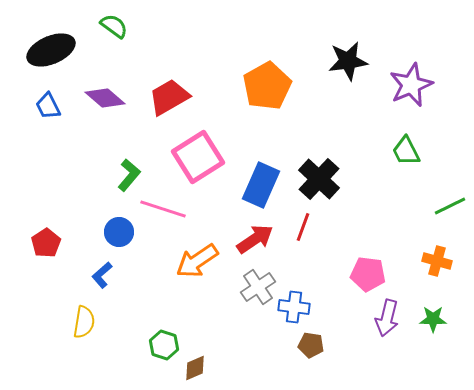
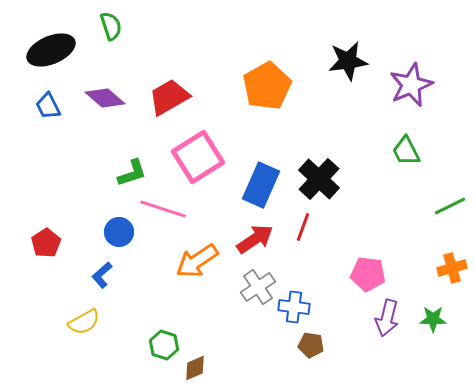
green semicircle: moved 3 px left; rotated 36 degrees clockwise
green L-shape: moved 3 px right, 2 px up; rotated 32 degrees clockwise
orange cross: moved 15 px right, 7 px down; rotated 32 degrees counterclockwise
yellow semicircle: rotated 52 degrees clockwise
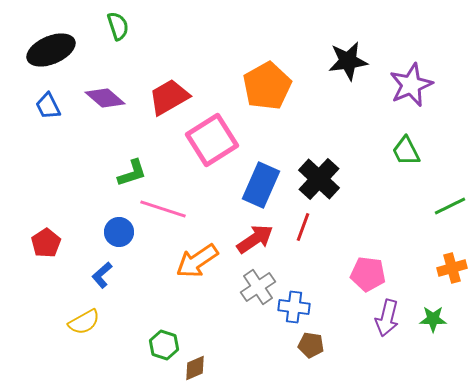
green semicircle: moved 7 px right
pink square: moved 14 px right, 17 px up
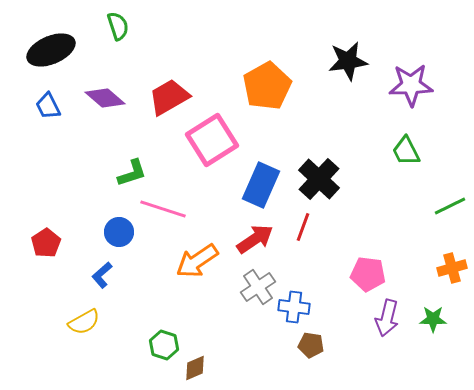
purple star: rotated 21 degrees clockwise
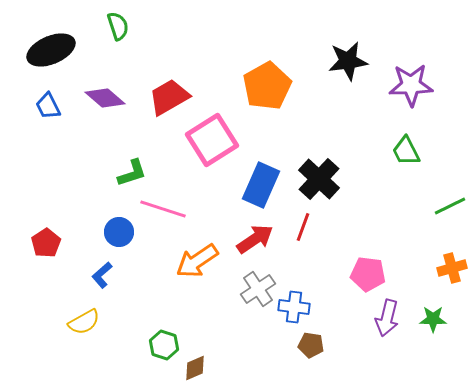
gray cross: moved 2 px down
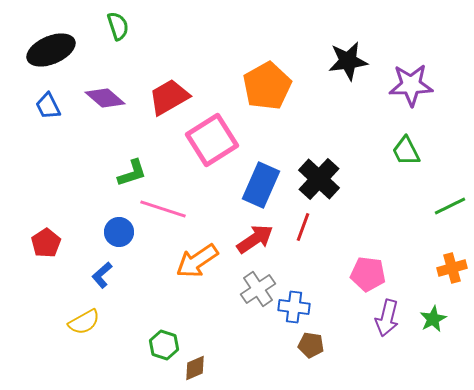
green star: rotated 28 degrees counterclockwise
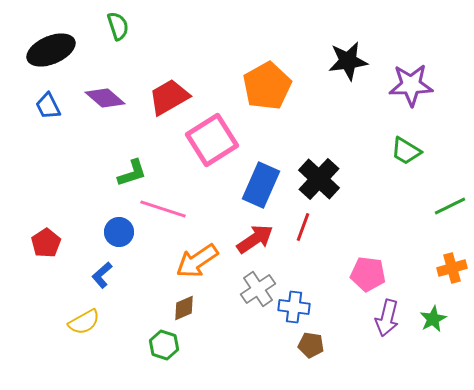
green trapezoid: rotated 32 degrees counterclockwise
brown diamond: moved 11 px left, 60 px up
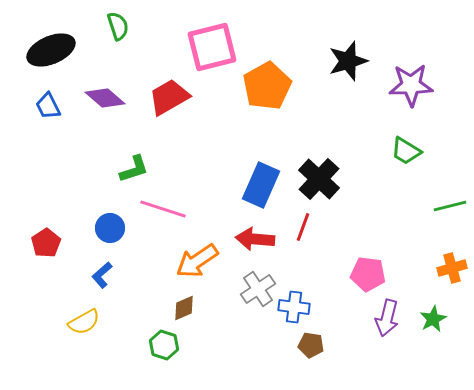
black star: rotated 9 degrees counterclockwise
pink square: moved 93 px up; rotated 18 degrees clockwise
green L-shape: moved 2 px right, 4 px up
green line: rotated 12 degrees clockwise
blue circle: moved 9 px left, 4 px up
red arrow: rotated 141 degrees counterclockwise
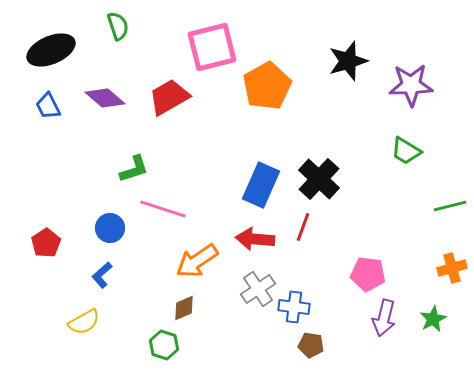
purple arrow: moved 3 px left
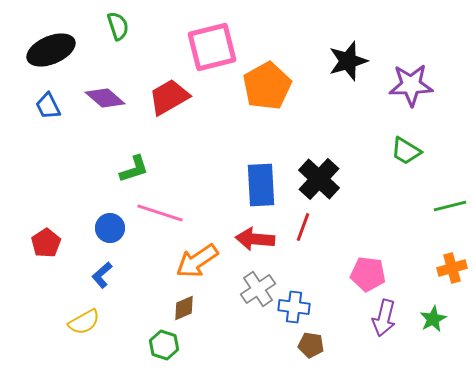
blue rectangle: rotated 27 degrees counterclockwise
pink line: moved 3 px left, 4 px down
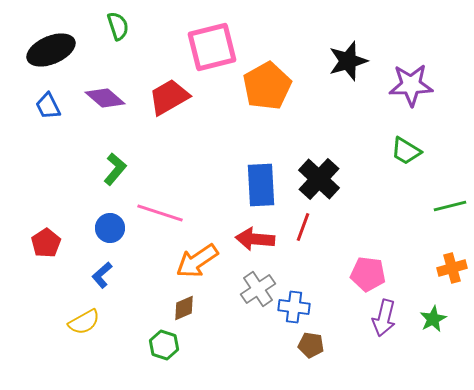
green L-shape: moved 19 px left; rotated 32 degrees counterclockwise
